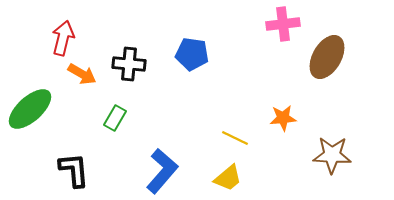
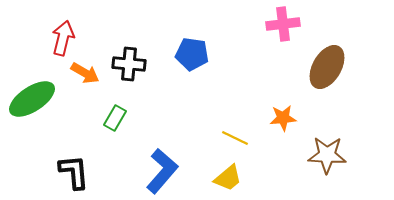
brown ellipse: moved 10 px down
orange arrow: moved 3 px right, 1 px up
green ellipse: moved 2 px right, 10 px up; rotated 9 degrees clockwise
brown star: moved 5 px left
black L-shape: moved 2 px down
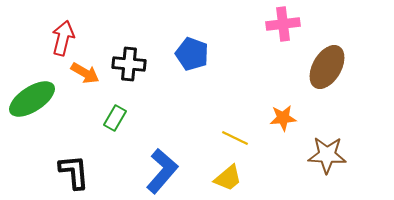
blue pentagon: rotated 12 degrees clockwise
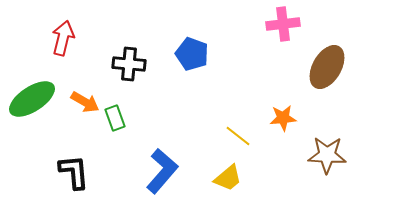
orange arrow: moved 29 px down
green rectangle: rotated 50 degrees counterclockwise
yellow line: moved 3 px right, 2 px up; rotated 12 degrees clockwise
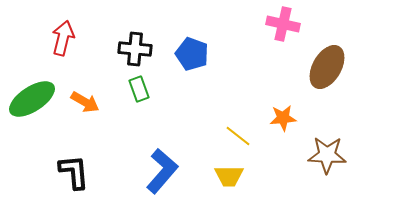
pink cross: rotated 20 degrees clockwise
black cross: moved 6 px right, 15 px up
green rectangle: moved 24 px right, 29 px up
yellow trapezoid: moved 1 px right, 2 px up; rotated 40 degrees clockwise
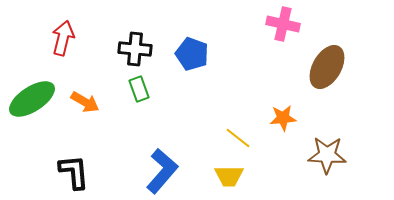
yellow line: moved 2 px down
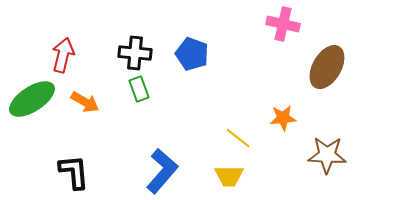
red arrow: moved 17 px down
black cross: moved 4 px down
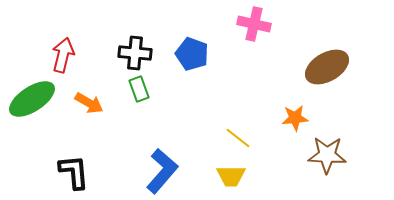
pink cross: moved 29 px left
brown ellipse: rotated 30 degrees clockwise
orange arrow: moved 4 px right, 1 px down
orange star: moved 12 px right
yellow trapezoid: moved 2 px right
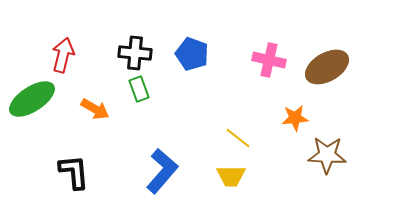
pink cross: moved 15 px right, 36 px down
orange arrow: moved 6 px right, 6 px down
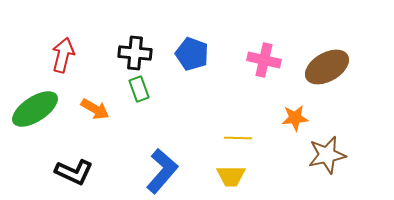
pink cross: moved 5 px left
green ellipse: moved 3 px right, 10 px down
yellow line: rotated 36 degrees counterclockwise
brown star: rotated 15 degrees counterclockwise
black L-shape: rotated 120 degrees clockwise
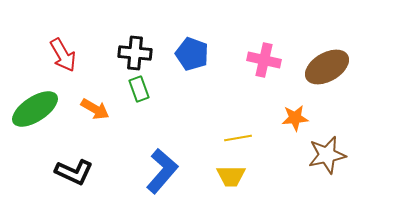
red arrow: rotated 136 degrees clockwise
yellow line: rotated 12 degrees counterclockwise
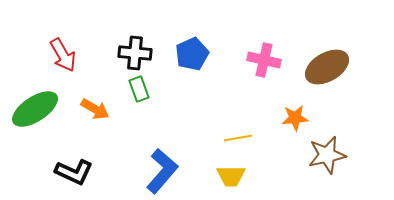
blue pentagon: rotated 28 degrees clockwise
